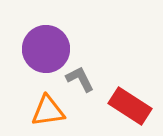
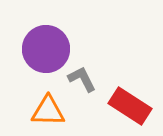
gray L-shape: moved 2 px right
orange triangle: rotated 9 degrees clockwise
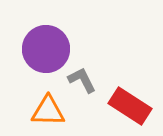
gray L-shape: moved 1 px down
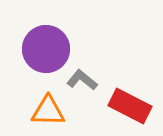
gray L-shape: rotated 24 degrees counterclockwise
red rectangle: rotated 6 degrees counterclockwise
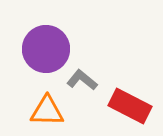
orange triangle: moved 1 px left
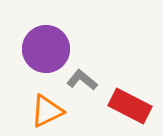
orange triangle: rotated 27 degrees counterclockwise
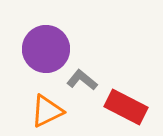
red rectangle: moved 4 px left, 1 px down
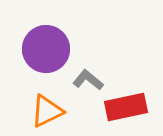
gray L-shape: moved 6 px right
red rectangle: rotated 39 degrees counterclockwise
